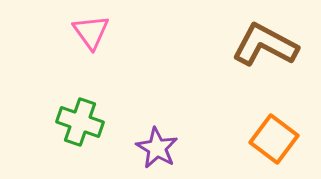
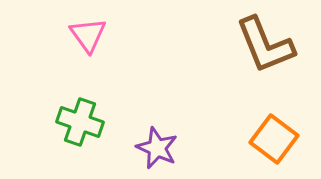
pink triangle: moved 3 px left, 3 px down
brown L-shape: rotated 140 degrees counterclockwise
purple star: rotated 6 degrees counterclockwise
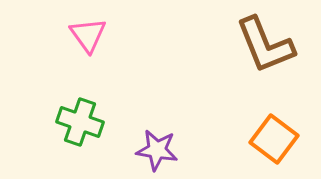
purple star: moved 2 px down; rotated 15 degrees counterclockwise
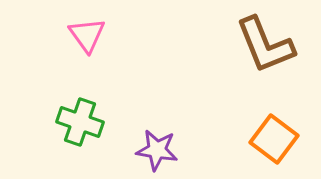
pink triangle: moved 1 px left
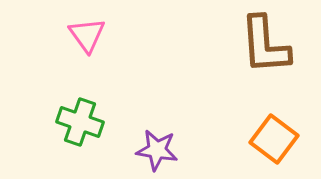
brown L-shape: rotated 18 degrees clockwise
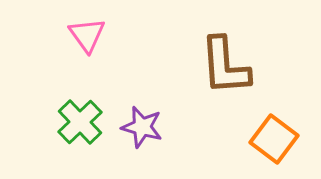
brown L-shape: moved 40 px left, 21 px down
green cross: rotated 27 degrees clockwise
purple star: moved 15 px left, 23 px up; rotated 6 degrees clockwise
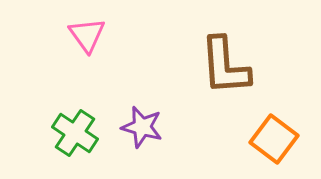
green cross: moved 5 px left, 11 px down; rotated 12 degrees counterclockwise
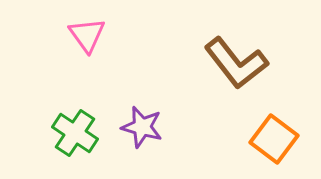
brown L-shape: moved 11 px right, 3 px up; rotated 34 degrees counterclockwise
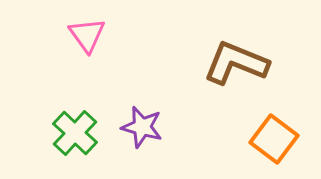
brown L-shape: rotated 150 degrees clockwise
green cross: rotated 9 degrees clockwise
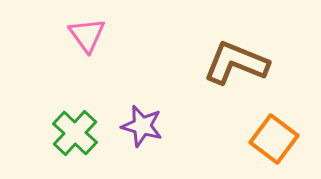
purple star: moved 1 px up
